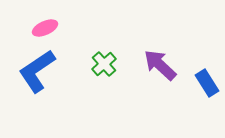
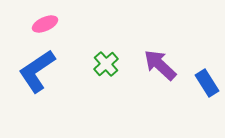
pink ellipse: moved 4 px up
green cross: moved 2 px right
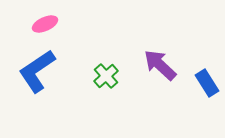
green cross: moved 12 px down
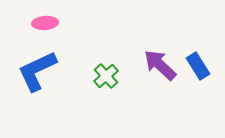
pink ellipse: moved 1 px up; rotated 20 degrees clockwise
blue L-shape: rotated 9 degrees clockwise
blue rectangle: moved 9 px left, 17 px up
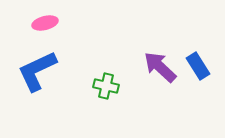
pink ellipse: rotated 10 degrees counterclockwise
purple arrow: moved 2 px down
green cross: moved 10 px down; rotated 35 degrees counterclockwise
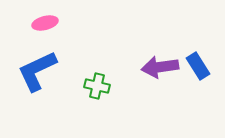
purple arrow: rotated 51 degrees counterclockwise
green cross: moved 9 px left
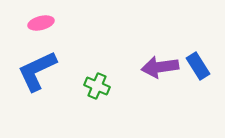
pink ellipse: moved 4 px left
green cross: rotated 10 degrees clockwise
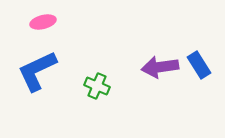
pink ellipse: moved 2 px right, 1 px up
blue rectangle: moved 1 px right, 1 px up
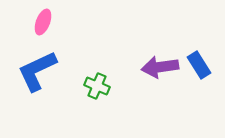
pink ellipse: rotated 55 degrees counterclockwise
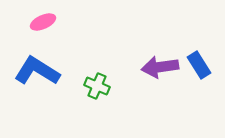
pink ellipse: rotated 45 degrees clockwise
blue L-shape: rotated 57 degrees clockwise
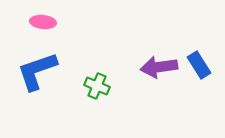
pink ellipse: rotated 30 degrees clockwise
purple arrow: moved 1 px left
blue L-shape: rotated 51 degrees counterclockwise
